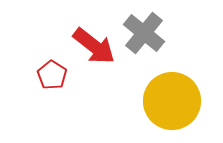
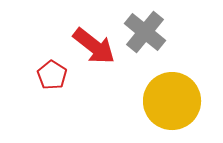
gray cross: moved 1 px right, 1 px up
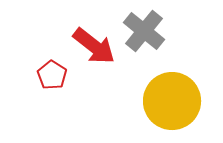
gray cross: moved 1 px left, 1 px up
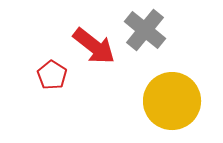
gray cross: moved 1 px right, 1 px up
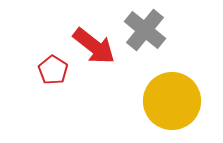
red pentagon: moved 1 px right, 5 px up
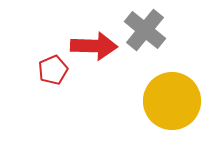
red arrow: rotated 36 degrees counterclockwise
red pentagon: rotated 16 degrees clockwise
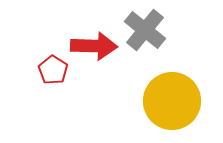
red pentagon: rotated 16 degrees counterclockwise
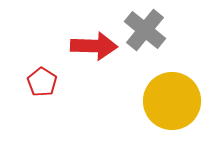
red pentagon: moved 11 px left, 12 px down
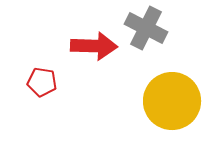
gray cross: moved 1 px right, 2 px up; rotated 12 degrees counterclockwise
red pentagon: rotated 24 degrees counterclockwise
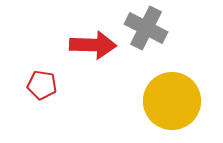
red arrow: moved 1 px left, 1 px up
red pentagon: moved 3 px down
